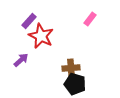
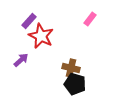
brown cross: rotated 18 degrees clockwise
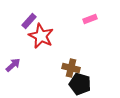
pink rectangle: rotated 32 degrees clockwise
purple arrow: moved 8 px left, 5 px down
black pentagon: moved 5 px right
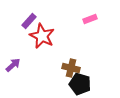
red star: moved 1 px right
